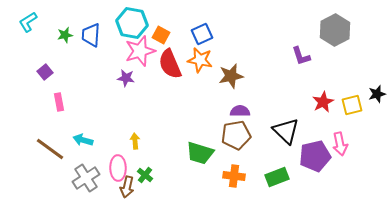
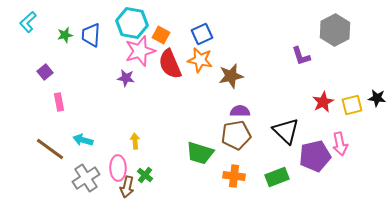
cyan L-shape: rotated 10 degrees counterclockwise
black star: moved 4 px down; rotated 24 degrees clockwise
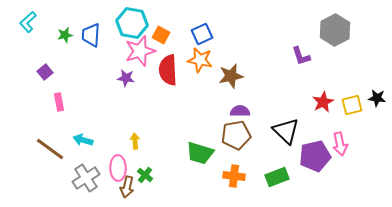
red semicircle: moved 2 px left, 6 px down; rotated 20 degrees clockwise
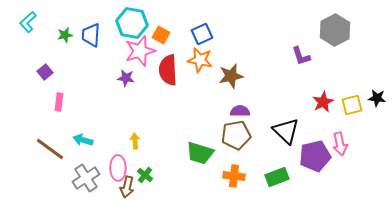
pink rectangle: rotated 18 degrees clockwise
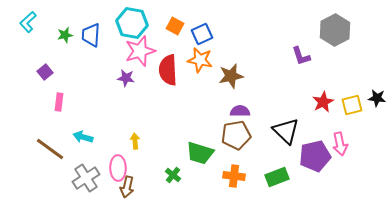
orange square: moved 14 px right, 9 px up
cyan arrow: moved 3 px up
green cross: moved 28 px right
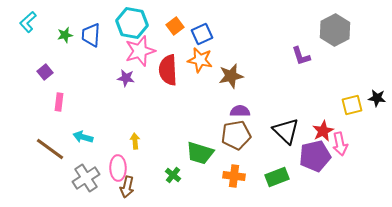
orange square: rotated 24 degrees clockwise
red star: moved 29 px down
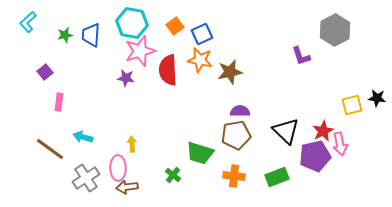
brown star: moved 1 px left, 4 px up
yellow arrow: moved 3 px left, 3 px down
brown arrow: rotated 70 degrees clockwise
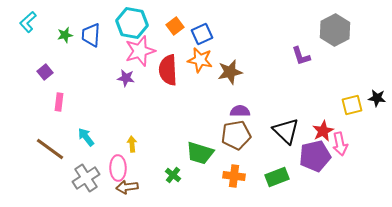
cyan arrow: moved 3 px right; rotated 36 degrees clockwise
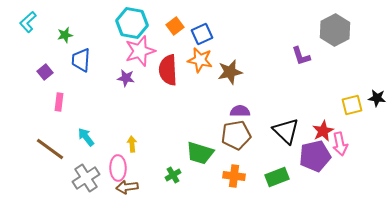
blue trapezoid: moved 10 px left, 25 px down
green cross: rotated 21 degrees clockwise
